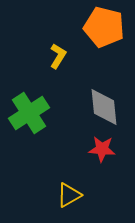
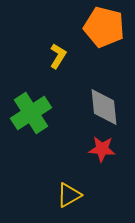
green cross: moved 2 px right
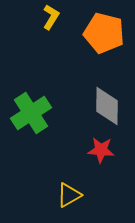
orange pentagon: moved 6 px down
yellow L-shape: moved 7 px left, 39 px up
gray diamond: moved 3 px right, 1 px up; rotated 6 degrees clockwise
red star: moved 1 px left, 1 px down
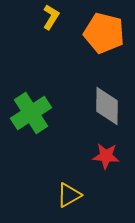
red star: moved 5 px right, 6 px down
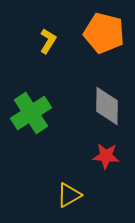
yellow L-shape: moved 3 px left, 24 px down
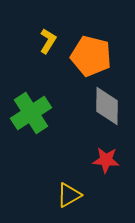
orange pentagon: moved 13 px left, 23 px down
red star: moved 4 px down
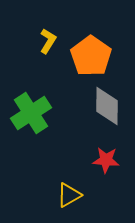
orange pentagon: rotated 21 degrees clockwise
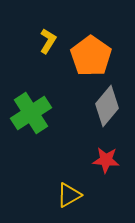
gray diamond: rotated 39 degrees clockwise
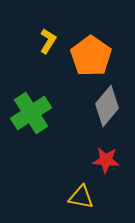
yellow triangle: moved 12 px right, 2 px down; rotated 40 degrees clockwise
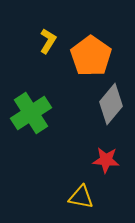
gray diamond: moved 4 px right, 2 px up
